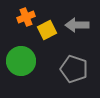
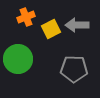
yellow square: moved 4 px right, 1 px up
green circle: moved 3 px left, 2 px up
gray pentagon: rotated 16 degrees counterclockwise
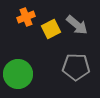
gray arrow: rotated 140 degrees counterclockwise
green circle: moved 15 px down
gray pentagon: moved 2 px right, 2 px up
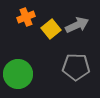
gray arrow: rotated 65 degrees counterclockwise
yellow square: rotated 12 degrees counterclockwise
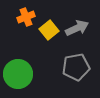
gray arrow: moved 3 px down
yellow square: moved 2 px left, 1 px down
gray pentagon: rotated 12 degrees counterclockwise
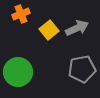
orange cross: moved 5 px left, 3 px up
gray pentagon: moved 6 px right, 2 px down
green circle: moved 2 px up
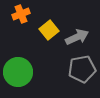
gray arrow: moved 9 px down
